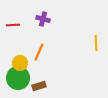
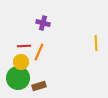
purple cross: moved 4 px down
red line: moved 11 px right, 21 px down
yellow circle: moved 1 px right, 1 px up
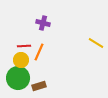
yellow line: rotated 56 degrees counterclockwise
yellow circle: moved 2 px up
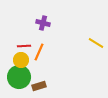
green circle: moved 1 px right, 1 px up
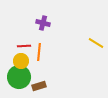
orange line: rotated 18 degrees counterclockwise
yellow circle: moved 1 px down
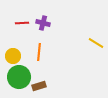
red line: moved 2 px left, 23 px up
yellow circle: moved 8 px left, 5 px up
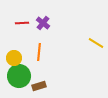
purple cross: rotated 24 degrees clockwise
yellow circle: moved 1 px right, 2 px down
green circle: moved 1 px up
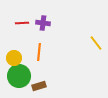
purple cross: rotated 32 degrees counterclockwise
yellow line: rotated 21 degrees clockwise
